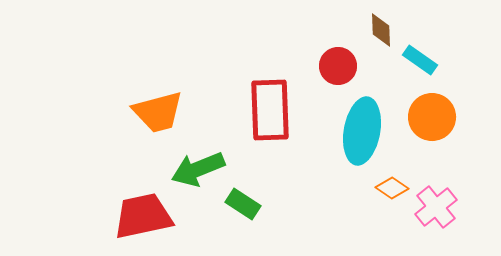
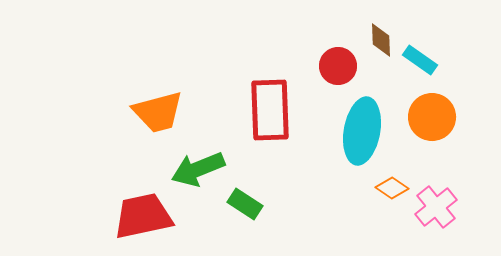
brown diamond: moved 10 px down
green rectangle: moved 2 px right
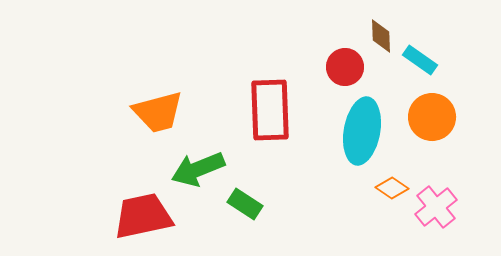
brown diamond: moved 4 px up
red circle: moved 7 px right, 1 px down
